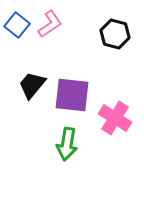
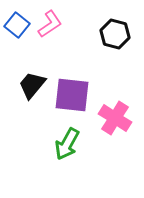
green arrow: rotated 20 degrees clockwise
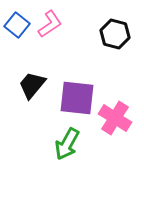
purple square: moved 5 px right, 3 px down
